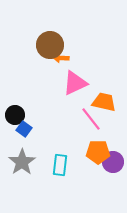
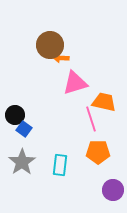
pink triangle: rotated 8 degrees clockwise
pink line: rotated 20 degrees clockwise
purple circle: moved 28 px down
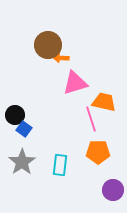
brown circle: moved 2 px left
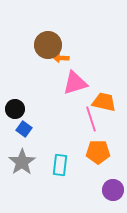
black circle: moved 6 px up
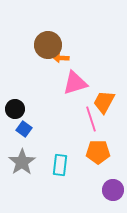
orange trapezoid: rotated 75 degrees counterclockwise
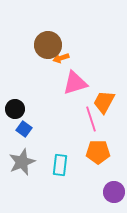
orange arrow: rotated 21 degrees counterclockwise
gray star: rotated 12 degrees clockwise
purple circle: moved 1 px right, 2 px down
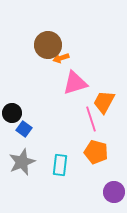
black circle: moved 3 px left, 4 px down
orange pentagon: moved 2 px left; rotated 15 degrees clockwise
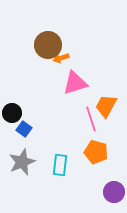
orange trapezoid: moved 2 px right, 4 px down
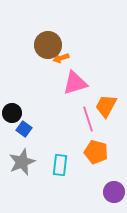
pink line: moved 3 px left
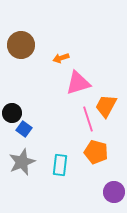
brown circle: moved 27 px left
pink triangle: moved 3 px right
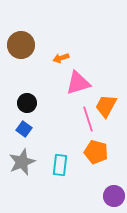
black circle: moved 15 px right, 10 px up
purple circle: moved 4 px down
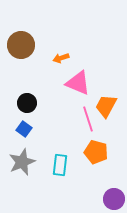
pink triangle: rotated 40 degrees clockwise
purple circle: moved 3 px down
